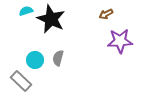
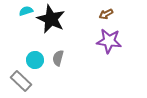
purple star: moved 11 px left; rotated 10 degrees clockwise
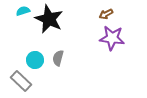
cyan semicircle: moved 3 px left
black star: moved 2 px left
purple star: moved 3 px right, 3 px up
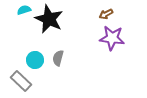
cyan semicircle: moved 1 px right, 1 px up
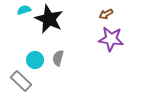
purple star: moved 1 px left, 1 px down
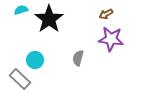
cyan semicircle: moved 3 px left
black star: rotated 12 degrees clockwise
gray semicircle: moved 20 px right
gray rectangle: moved 1 px left, 2 px up
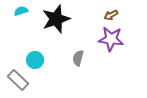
cyan semicircle: moved 1 px down
brown arrow: moved 5 px right, 1 px down
black star: moved 7 px right; rotated 16 degrees clockwise
gray rectangle: moved 2 px left, 1 px down
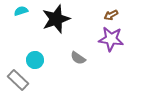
gray semicircle: rotated 70 degrees counterclockwise
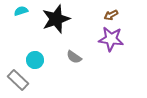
gray semicircle: moved 4 px left, 1 px up
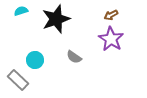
purple star: rotated 25 degrees clockwise
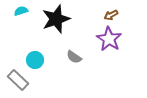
purple star: moved 2 px left
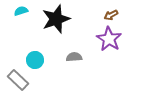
gray semicircle: rotated 140 degrees clockwise
